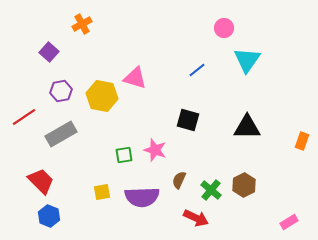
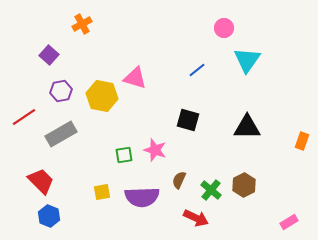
purple square: moved 3 px down
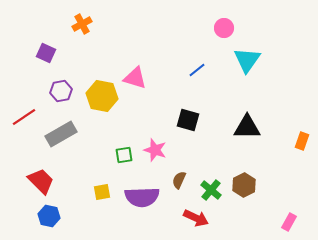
purple square: moved 3 px left, 2 px up; rotated 18 degrees counterclockwise
blue hexagon: rotated 10 degrees counterclockwise
pink rectangle: rotated 30 degrees counterclockwise
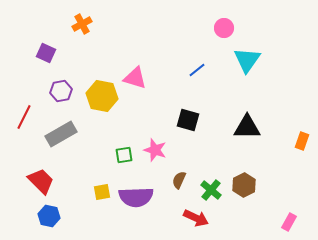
red line: rotated 30 degrees counterclockwise
purple semicircle: moved 6 px left
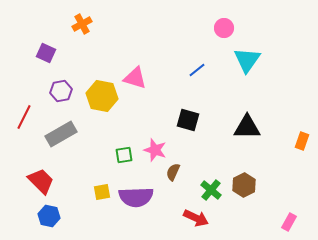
brown semicircle: moved 6 px left, 8 px up
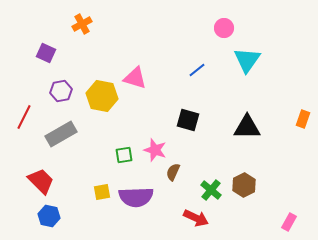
orange rectangle: moved 1 px right, 22 px up
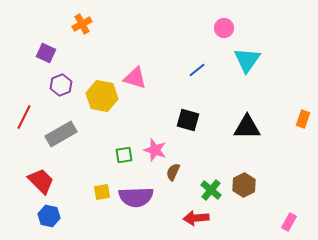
purple hexagon: moved 6 px up; rotated 10 degrees counterclockwise
red arrow: rotated 150 degrees clockwise
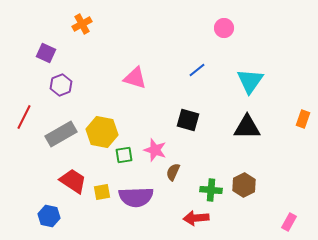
cyan triangle: moved 3 px right, 21 px down
yellow hexagon: moved 36 px down
red trapezoid: moved 32 px right; rotated 12 degrees counterclockwise
green cross: rotated 35 degrees counterclockwise
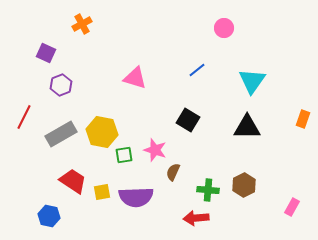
cyan triangle: moved 2 px right
black square: rotated 15 degrees clockwise
green cross: moved 3 px left
pink rectangle: moved 3 px right, 15 px up
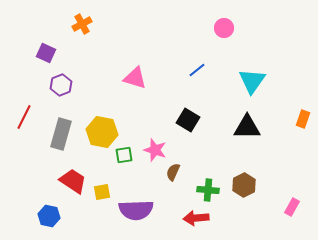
gray rectangle: rotated 44 degrees counterclockwise
purple semicircle: moved 13 px down
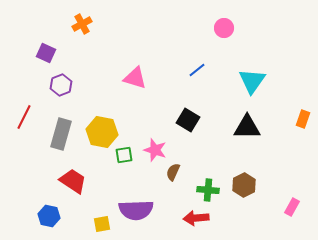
yellow square: moved 32 px down
